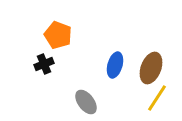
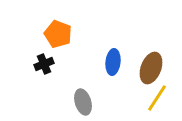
orange pentagon: moved 1 px up
blue ellipse: moved 2 px left, 3 px up; rotated 10 degrees counterclockwise
gray ellipse: moved 3 px left; rotated 20 degrees clockwise
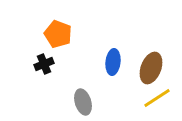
yellow line: rotated 24 degrees clockwise
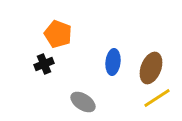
gray ellipse: rotated 40 degrees counterclockwise
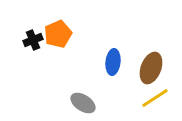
orange pentagon: rotated 28 degrees clockwise
black cross: moved 11 px left, 24 px up
yellow line: moved 2 px left
gray ellipse: moved 1 px down
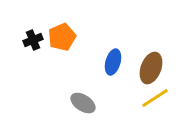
orange pentagon: moved 4 px right, 3 px down
blue ellipse: rotated 10 degrees clockwise
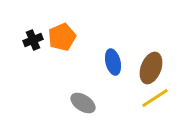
blue ellipse: rotated 30 degrees counterclockwise
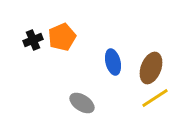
gray ellipse: moved 1 px left
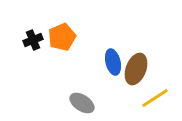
brown ellipse: moved 15 px left, 1 px down
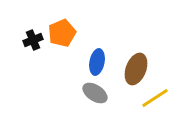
orange pentagon: moved 4 px up
blue ellipse: moved 16 px left; rotated 25 degrees clockwise
gray ellipse: moved 13 px right, 10 px up
